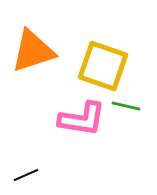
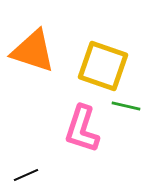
orange triangle: rotated 36 degrees clockwise
pink L-shape: moved 10 px down; rotated 99 degrees clockwise
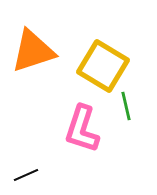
orange triangle: rotated 36 degrees counterclockwise
yellow square: rotated 12 degrees clockwise
green line: rotated 64 degrees clockwise
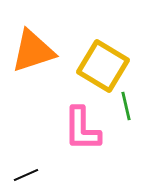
pink L-shape: rotated 18 degrees counterclockwise
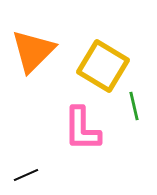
orange triangle: rotated 27 degrees counterclockwise
green line: moved 8 px right
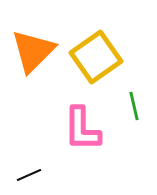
yellow square: moved 7 px left, 9 px up; rotated 24 degrees clockwise
black line: moved 3 px right
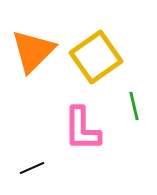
black line: moved 3 px right, 7 px up
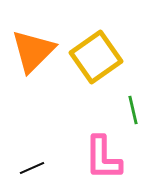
green line: moved 1 px left, 4 px down
pink L-shape: moved 21 px right, 29 px down
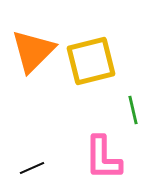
yellow square: moved 5 px left, 4 px down; rotated 21 degrees clockwise
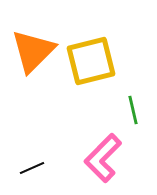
pink L-shape: rotated 45 degrees clockwise
